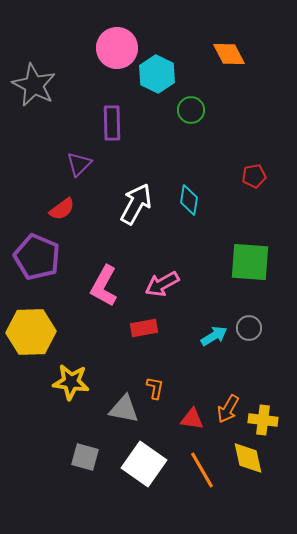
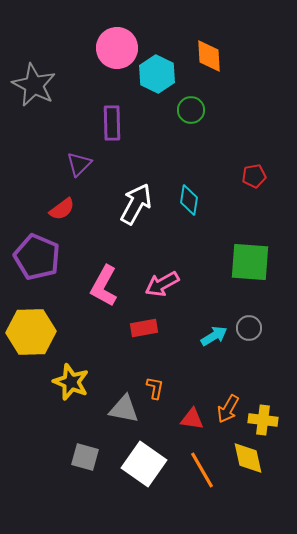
orange diamond: moved 20 px left, 2 px down; rotated 24 degrees clockwise
yellow star: rotated 15 degrees clockwise
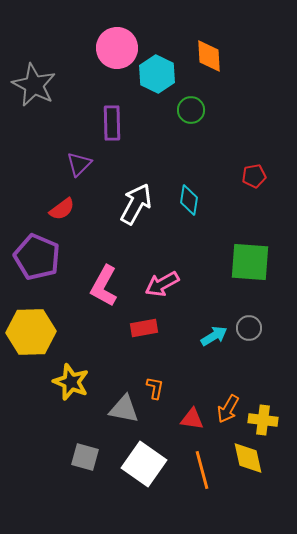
orange line: rotated 15 degrees clockwise
